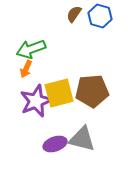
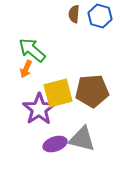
brown semicircle: rotated 30 degrees counterclockwise
green arrow: moved 1 px right, 1 px down; rotated 60 degrees clockwise
yellow square: moved 1 px left
purple star: moved 3 px right, 8 px down; rotated 12 degrees counterclockwise
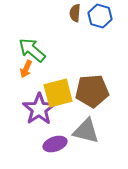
brown semicircle: moved 1 px right, 1 px up
gray triangle: moved 4 px right, 8 px up
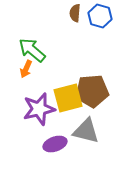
yellow square: moved 10 px right, 5 px down
purple star: rotated 20 degrees clockwise
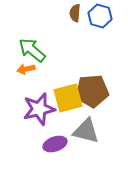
orange arrow: rotated 54 degrees clockwise
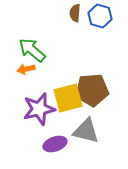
brown pentagon: moved 1 px up
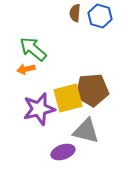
green arrow: moved 1 px right, 1 px up
purple ellipse: moved 8 px right, 8 px down
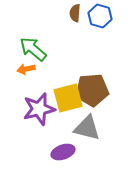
gray triangle: moved 1 px right, 3 px up
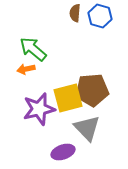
gray triangle: rotated 32 degrees clockwise
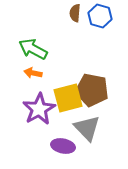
green arrow: rotated 12 degrees counterclockwise
orange arrow: moved 7 px right, 4 px down; rotated 24 degrees clockwise
brown pentagon: rotated 16 degrees clockwise
purple star: rotated 16 degrees counterclockwise
purple ellipse: moved 6 px up; rotated 30 degrees clockwise
